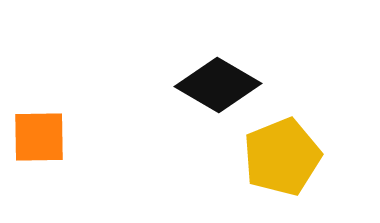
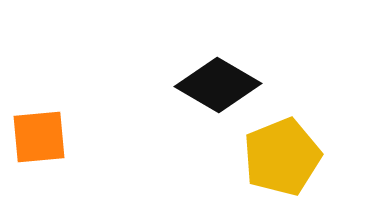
orange square: rotated 4 degrees counterclockwise
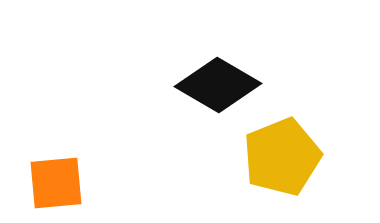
orange square: moved 17 px right, 46 px down
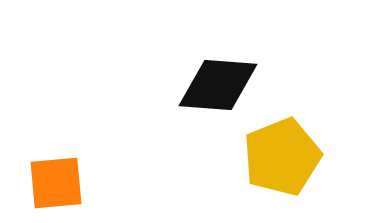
black diamond: rotated 26 degrees counterclockwise
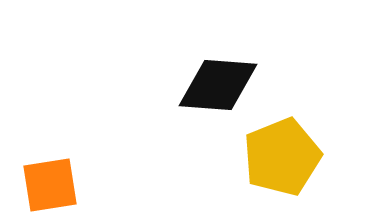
orange square: moved 6 px left, 2 px down; rotated 4 degrees counterclockwise
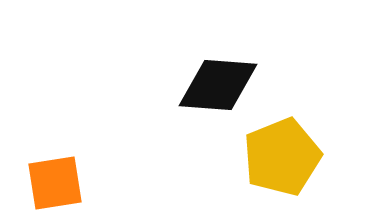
orange square: moved 5 px right, 2 px up
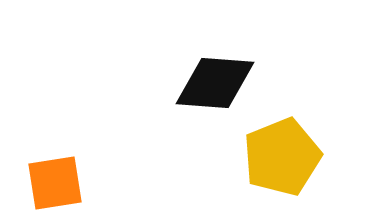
black diamond: moved 3 px left, 2 px up
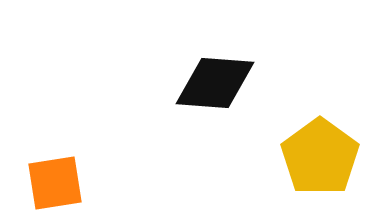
yellow pentagon: moved 38 px right; rotated 14 degrees counterclockwise
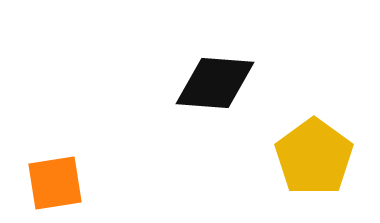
yellow pentagon: moved 6 px left
